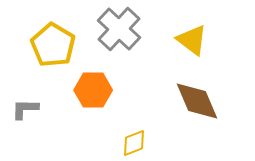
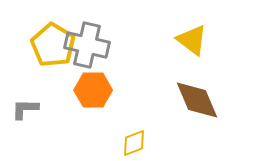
gray cross: moved 32 px left, 16 px down; rotated 30 degrees counterclockwise
brown diamond: moved 1 px up
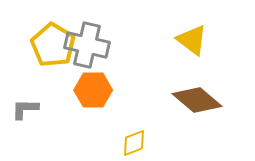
brown diamond: rotated 27 degrees counterclockwise
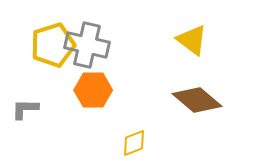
yellow pentagon: rotated 24 degrees clockwise
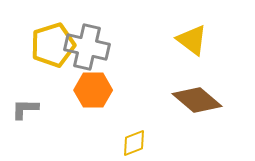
gray cross: moved 2 px down
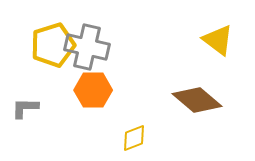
yellow triangle: moved 26 px right
gray L-shape: moved 1 px up
yellow diamond: moved 5 px up
